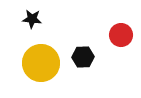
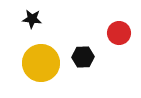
red circle: moved 2 px left, 2 px up
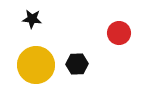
black hexagon: moved 6 px left, 7 px down
yellow circle: moved 5 px left, 2 px down
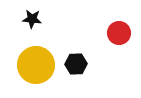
black hexagon: moved 1 px left
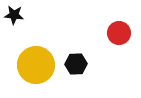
black star: moved 18 px left, 4 px up
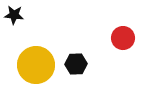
red circle: moved 4 px right, 5 px down
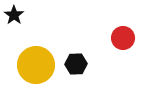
black star: rotated 30 degrees clockwise
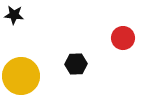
black star: rotated 30 degrees counterclockwise
yellow circle: moved 15 px left, 11 px down
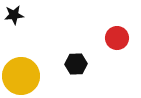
black star: rotated 12 degrees counterclockwise
red circle: moved 6 px left
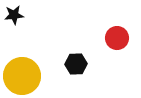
yellow circle: moved 1 px right
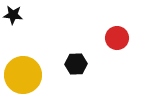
black star: moved 1 px left; rotated 12 degrees clockwise
yellow circle: moved 1 px right, 1 px up
